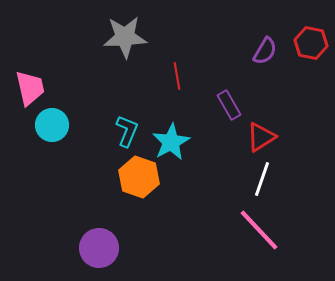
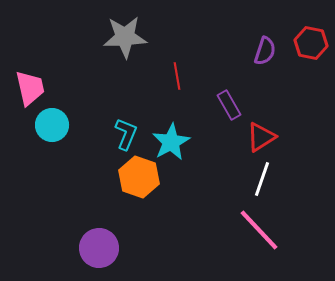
purple semicircle: rotated 12 degrees counterclockwise
cyan L-shape: moved 1 px left, 3 px down
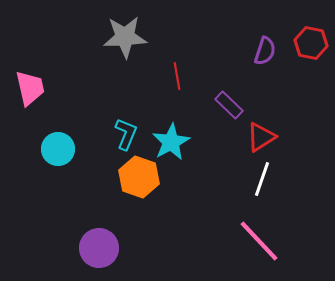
purple rectangle: rotated 16 degrees counterclockwise
cyan circle: moved 6 px right, 24 px down
pink line: moved 11 px down
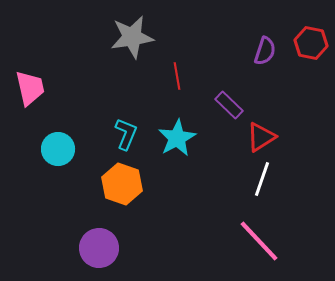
gray star: moved 7 px right; rotated 6 degrees counterclockwise
cyan star: moved 6 px right, 4 px up
orange hexagon: moved 17 px left, 7 px down
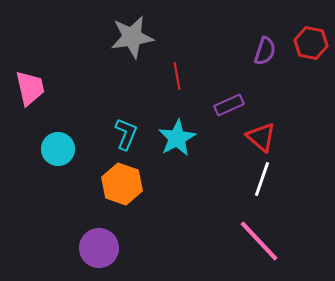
purple rectangle: rotated 68 degrees counterclockwise
red triangle: rotated 48 degrees counterclockwise
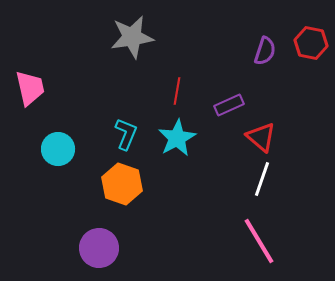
red line: moved 15 px down; rotated 20 degrees clockwise
pink line: rotated 12 degrees clockwise
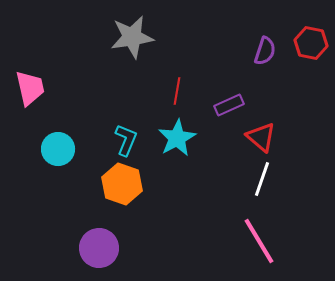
cyan L-shape: moved 6 px down
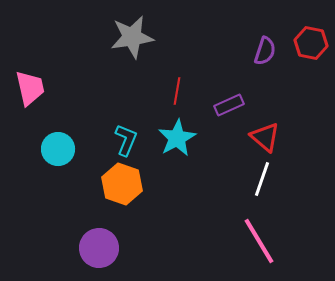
red triangle: moved 4 px right
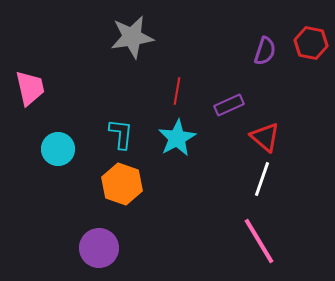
cyan L-shape: moved 5 px left, 6 px up; rotated 16 degrees counterclockwise
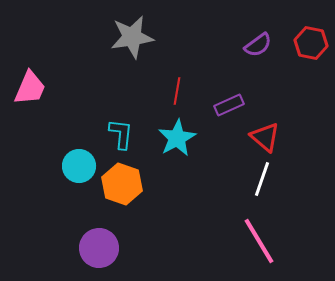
purple semicircle: moved 7 px left, 6 px up; rotated 36 degrees clockwise
pink trapezoid: rotated 36 degrees clockwise
cyan circle: moved 21 px right, 17 px down
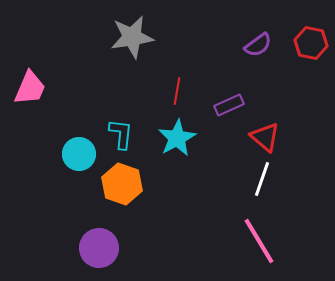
cyan circle: moved 12 px up
